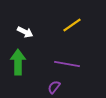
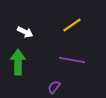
purple line: moved 5 px right, 4 px up
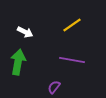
green arrow: rotated 10 degrees clockwise
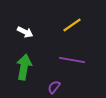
green arrow: moved 6 px right, 5 px down
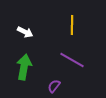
yellow line: rotated 54 degrees counterclockwise
purple line: rotated 20 degrees clockwise
purple semicircle: moved 1 px up
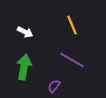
yellow line: rotated 24 degrees counterclockwise
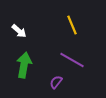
white arrow: moved 6 px left, 1 px up; rotated 14 degrees clockwise
green arrow: moved 2 px up
purple semicircle: moved 2 px right, 4 px up
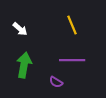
white arrow: moved 1 px right, 2 px up
purple line: rotated 30 degrees counterclockwise
purple semicircle: rotated 96 degrees counterclockwise
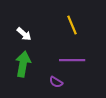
white arrow: moved 4 px right, 5 px down
green arrow: moved 1 px left, 1 px up
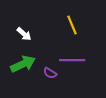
green arrow: rotated 55 degrees clockwise
purple semicircle: moved 6 px left, 9 px up
